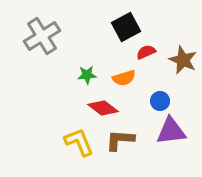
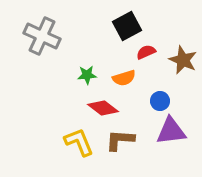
black square: moved 1 px right, 1 px up
gray cross: rotated 33 degrees counterclockwise
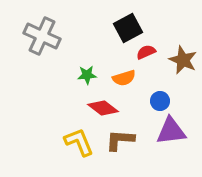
black square: moved 1 px right, 2 px down
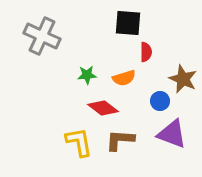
black square: moved 5 px up; rotated 32 degrees clockwise
red semicircle: rotated 114 degrees clockwise
brown star: moved 19 px down
purple triangle: moved 1 px right, 3 px down; rotated 28 degrees clockwise
yellow L-shape: rotated 12 degrees clockwise
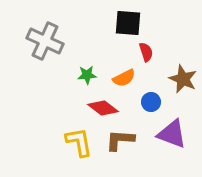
gray cross: moved 3 px right, 5 px down
red semicircle: rotated 18 degrees counterclockwise
orange semicircle: rotated 10 degrees counterclockwise
blue circle: moved 9 px left, 1 px down
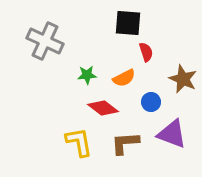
brown L-shape: moved 5 px right, 3 px down; rotated 8 degrees counterclockwise
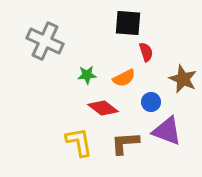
purple triangle: moved 5 px left, 3 px up
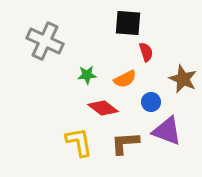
orange semicircle: moved 1 px right, 1 px down
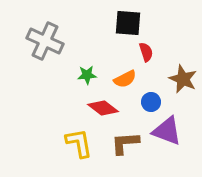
yellow L-shape: moved 1 px down
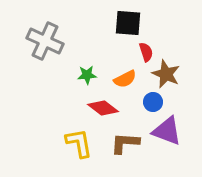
brown star: moved 17 px left, 5 px up
blue circle: moved 2 px right
brown L-shape: rotated 8 degrees clockwise
